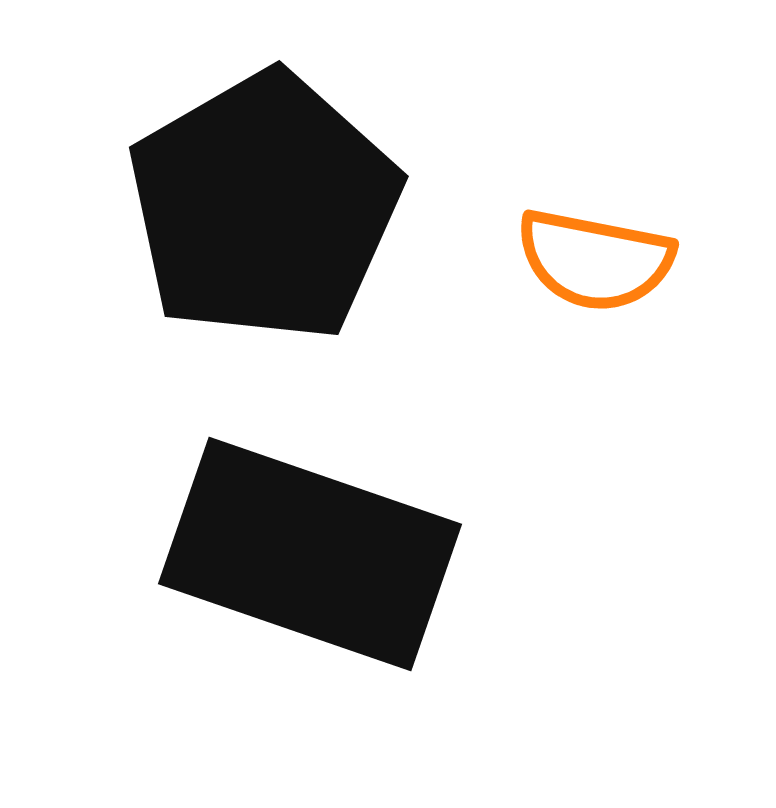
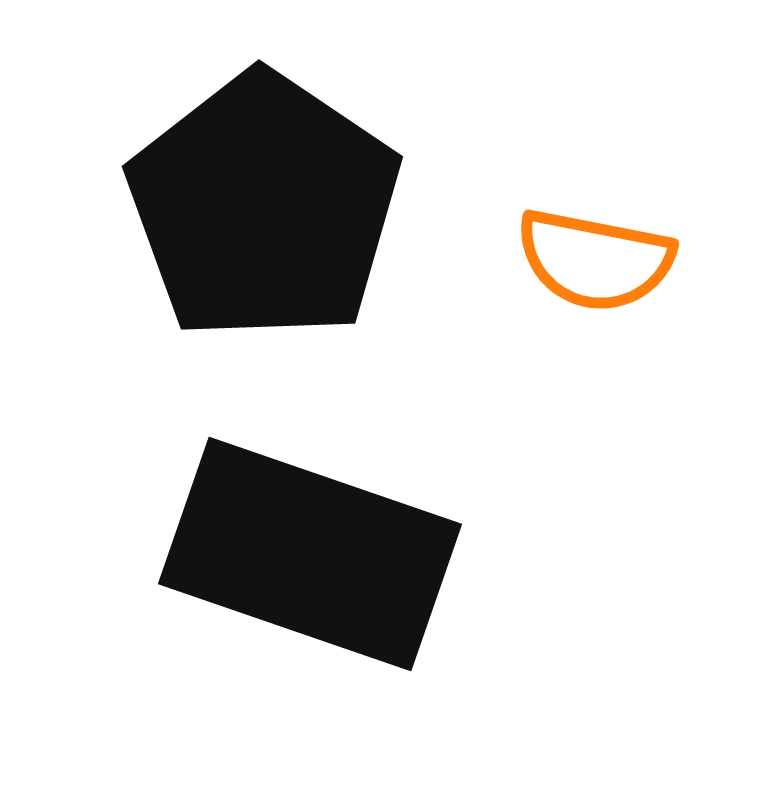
black pentagon: rotated 8 degrees counterclockwise
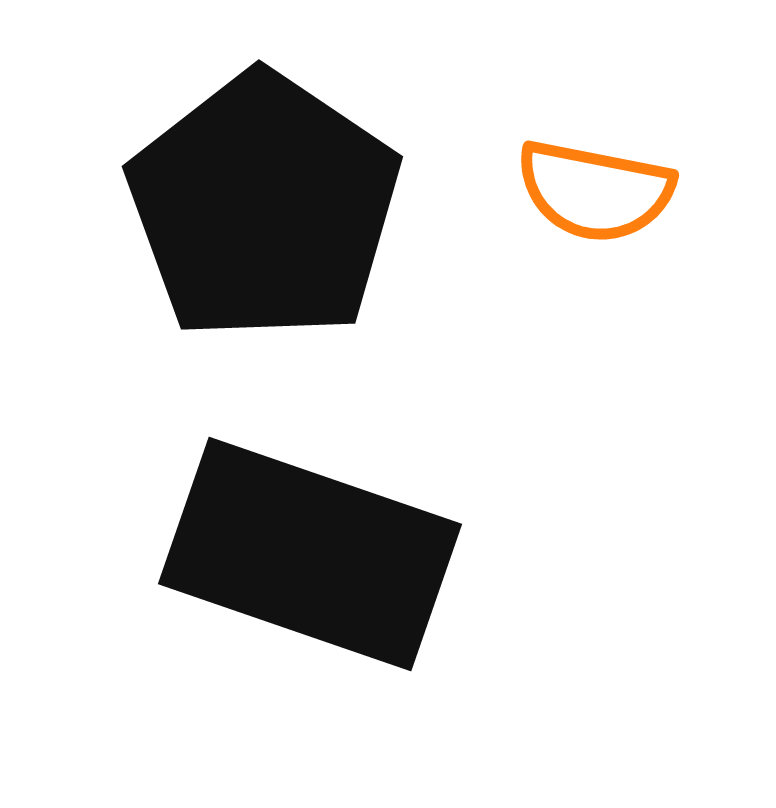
orange semicircle: moved 69 px up
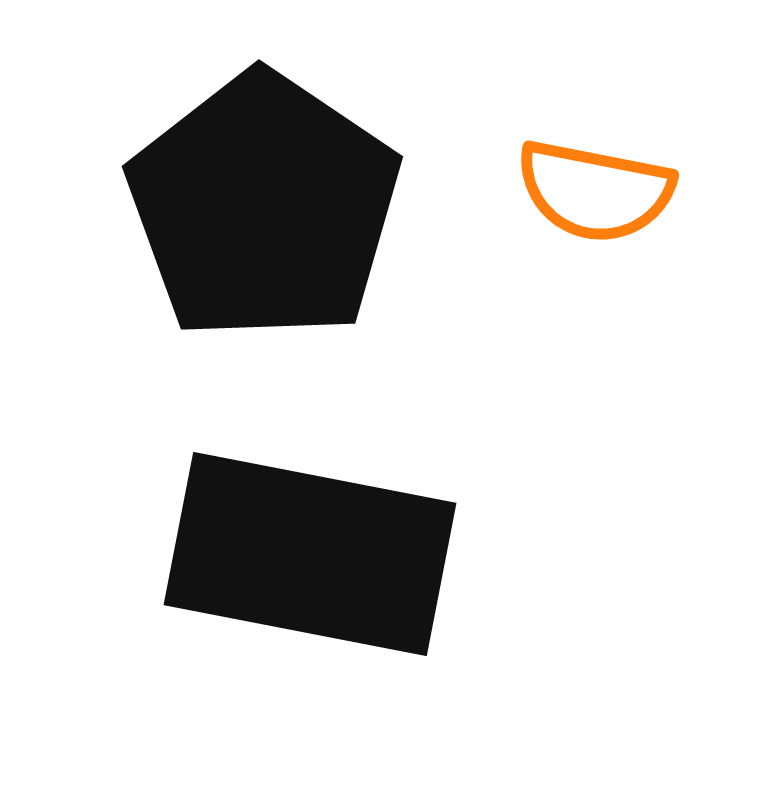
black rectangle: rotated 8 degrees counterclockwise
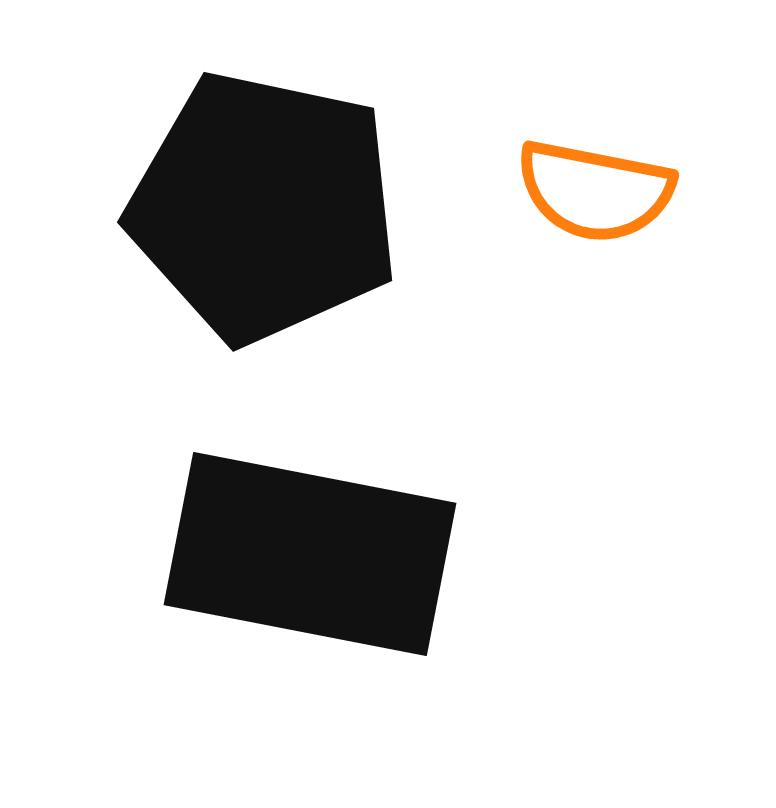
black pentagon: rotated 22 degrees counterclockwise
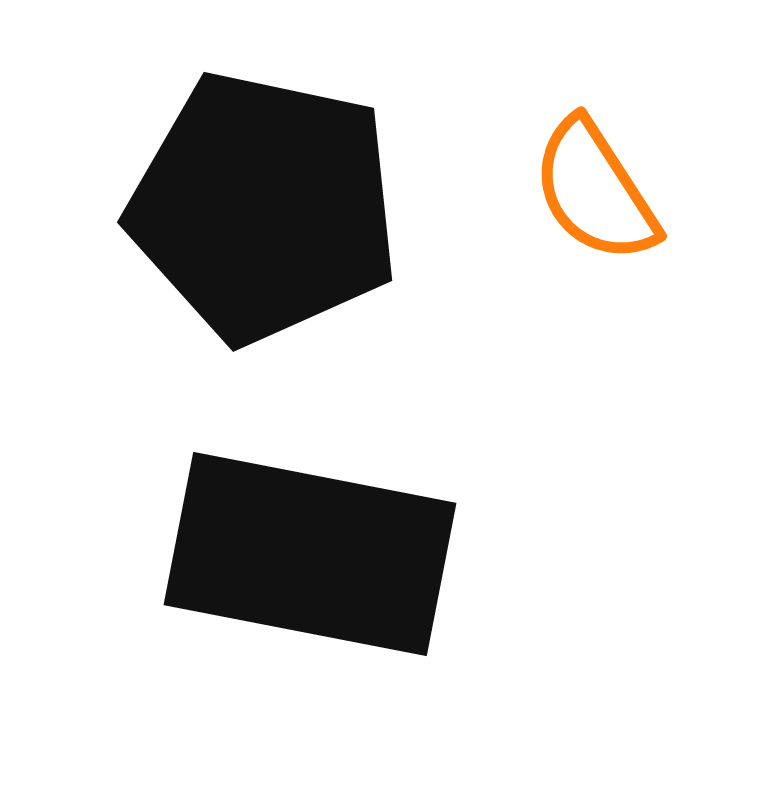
orange semicircle: rotated 46 degrees clockwise
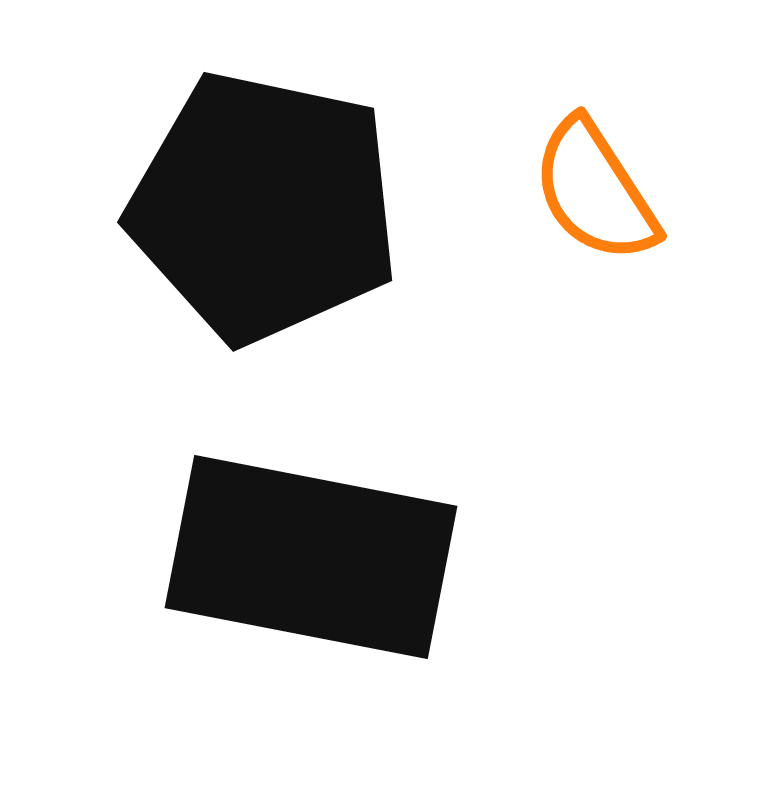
black rectangle: moved 1 px right, 3 px down
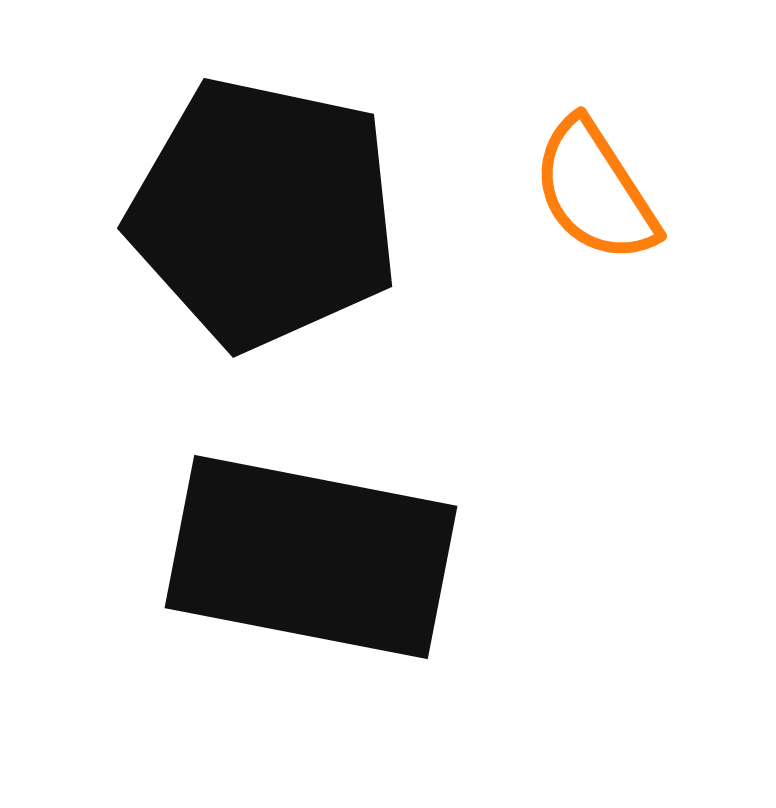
black pentagon: moved 6 px down
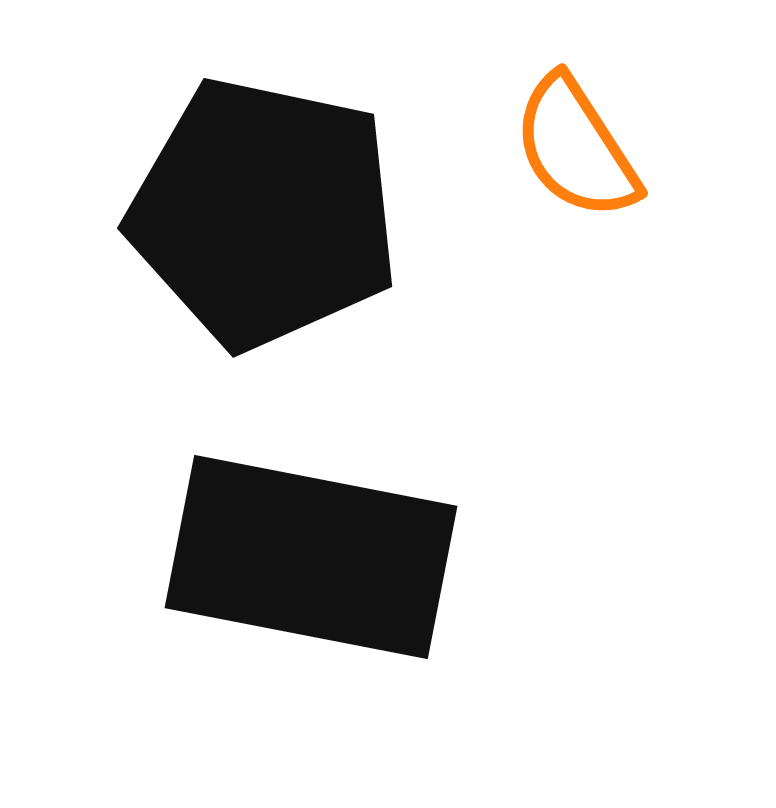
orange semicircle: moved 19 px left, 43 px up
